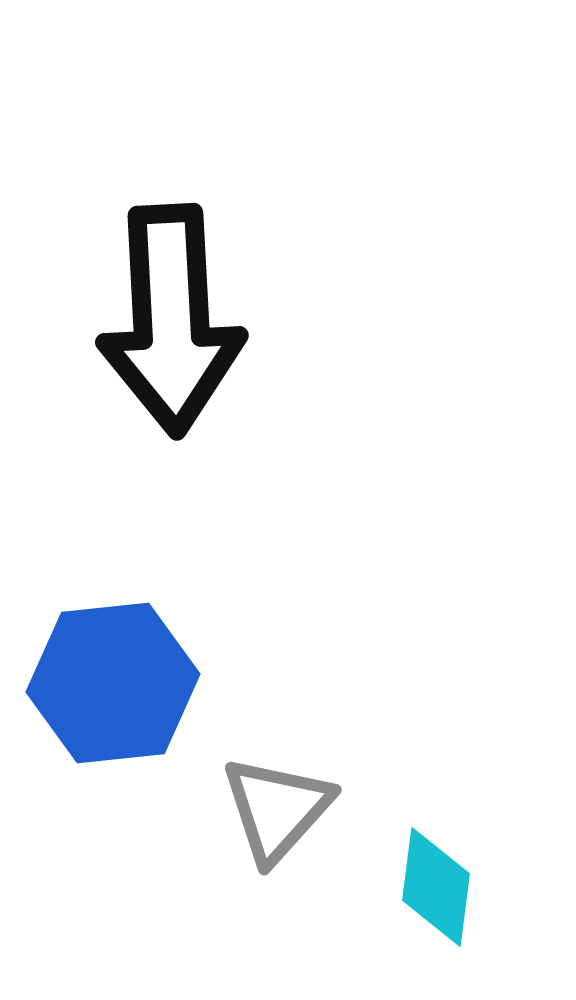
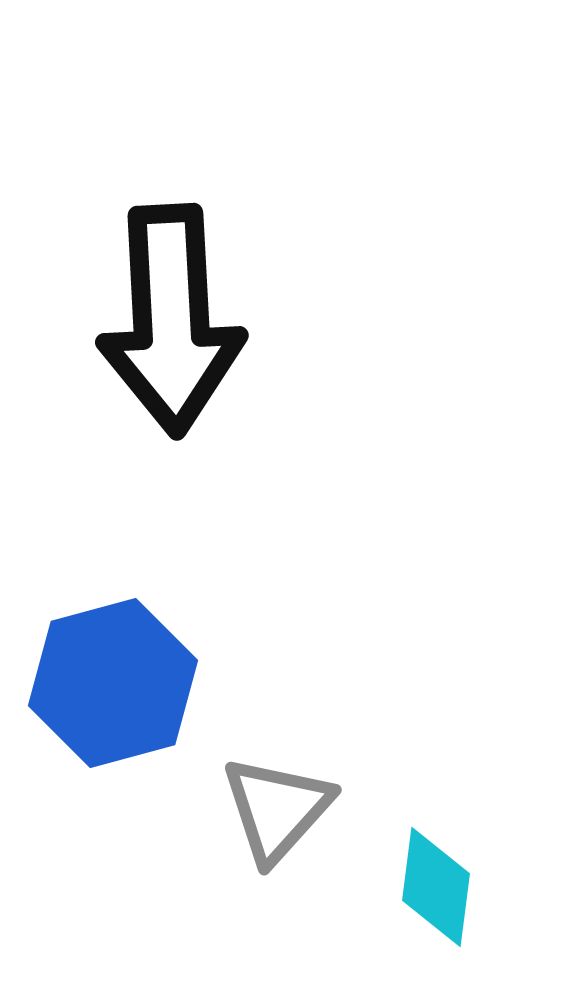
blue hexagon: rotated 9 degrees counterclockwise
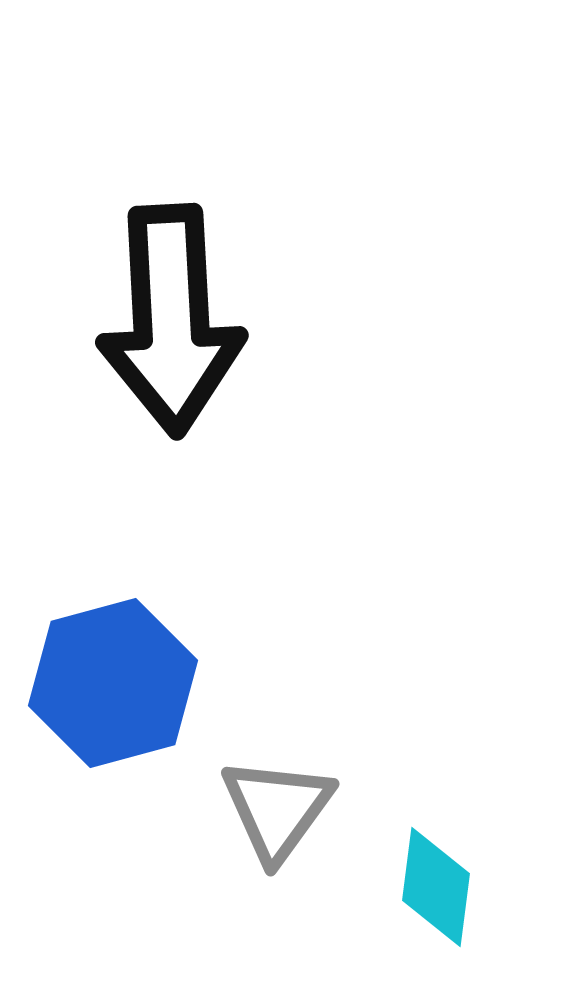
gray triangle: rotated 6 degrees counterclockwise
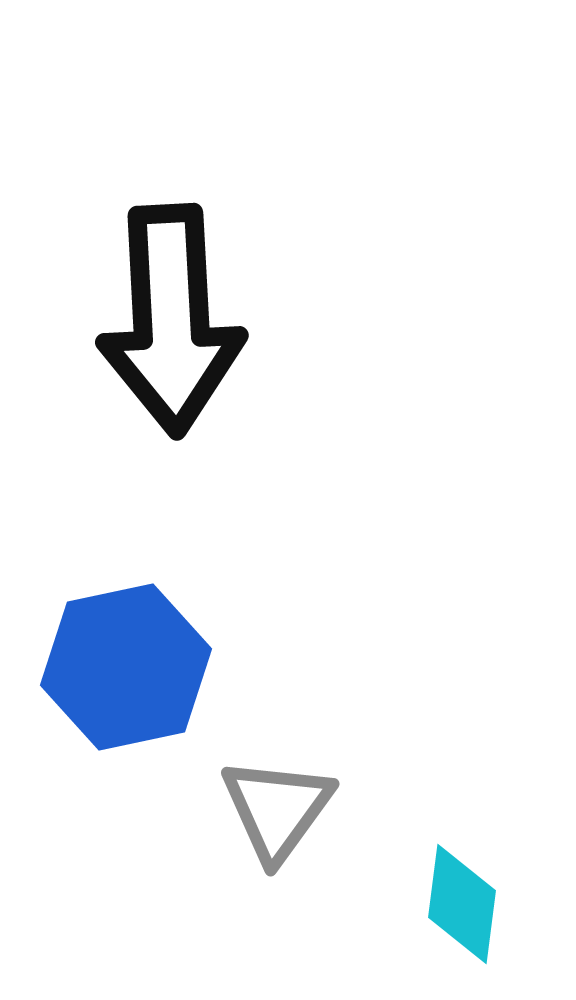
blue hexagon: moved 13 px right, 16 px up; rotated 3 degrees clockwise
cyan diamond: moved 26 px right, 17 px down
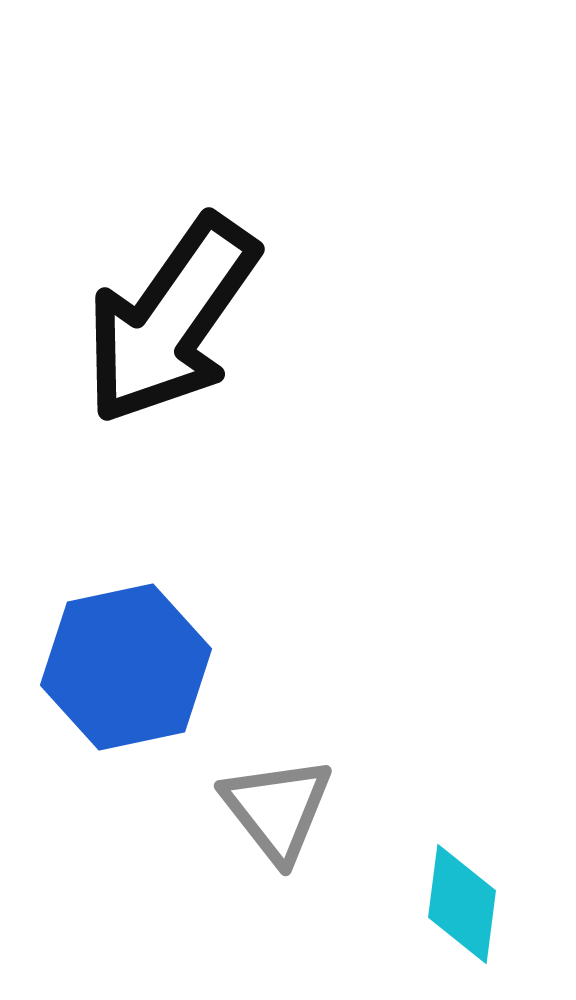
black arrow: rotated 38 degrees clockwise
gray triangle: rotated 14 degrees counterclockwise
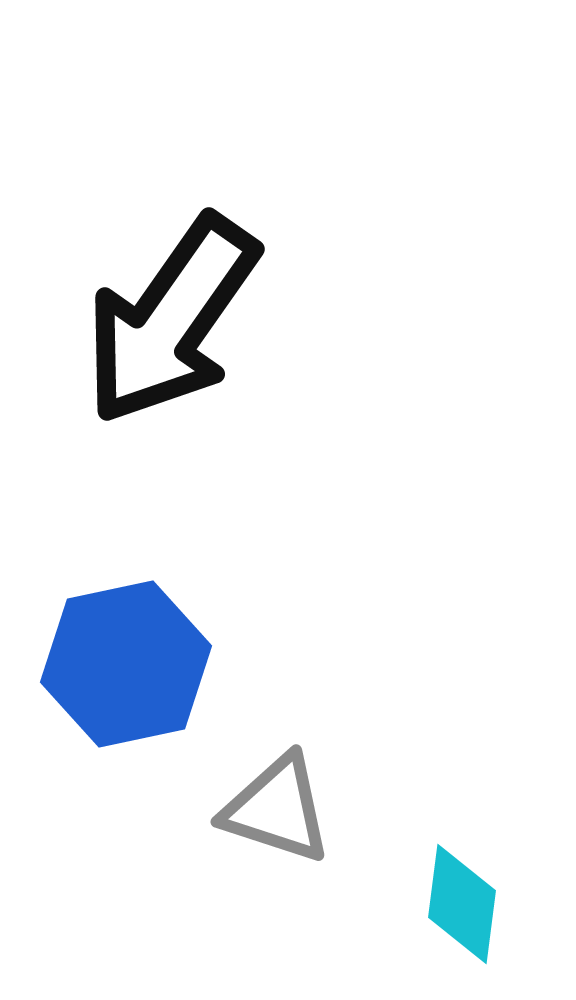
blue hexagon: moved 3 px up
gray triangle: rotated 34 degrees counterclockwise
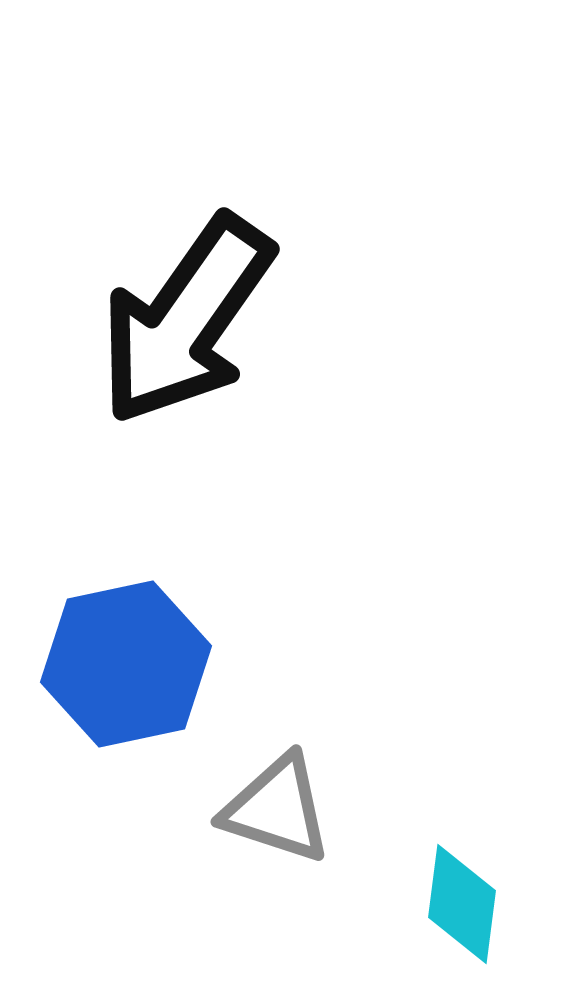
black arrow: moved 15 px right
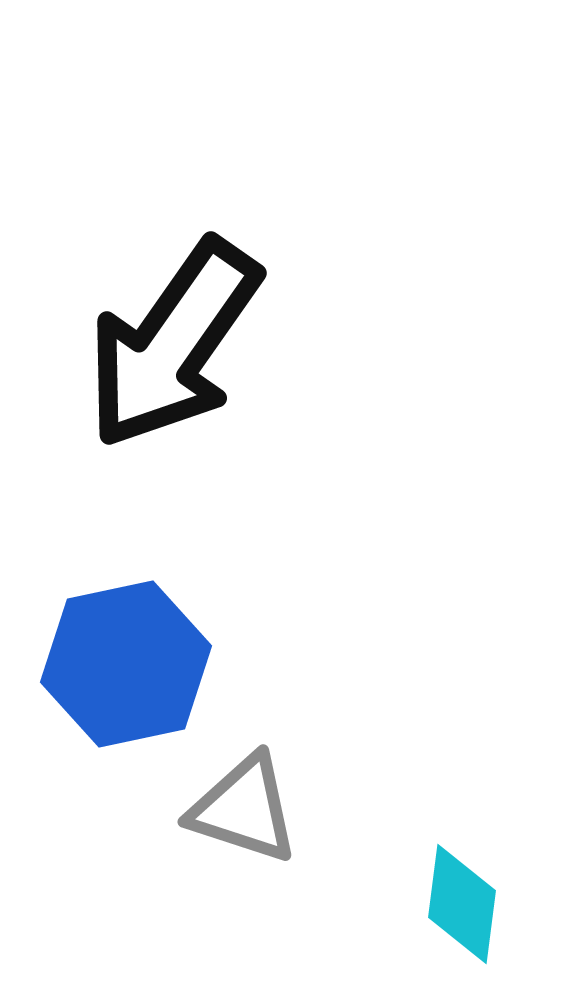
black arrow: moved 13 px left, 24 px down
gray triangle: moved 33 px left
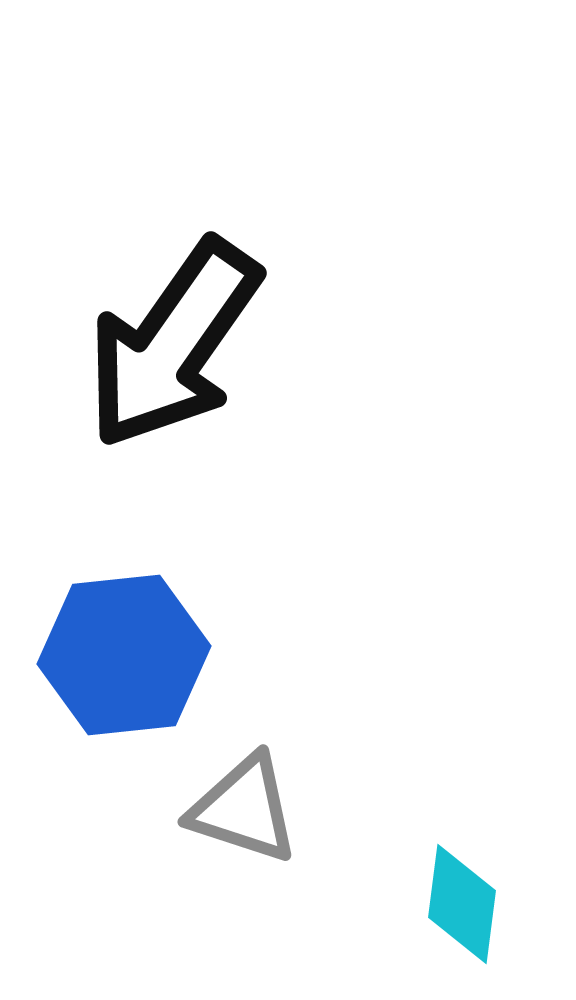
blue hexagon: moved 2 px left, 9 px up; rotated 6 degrees clockwise
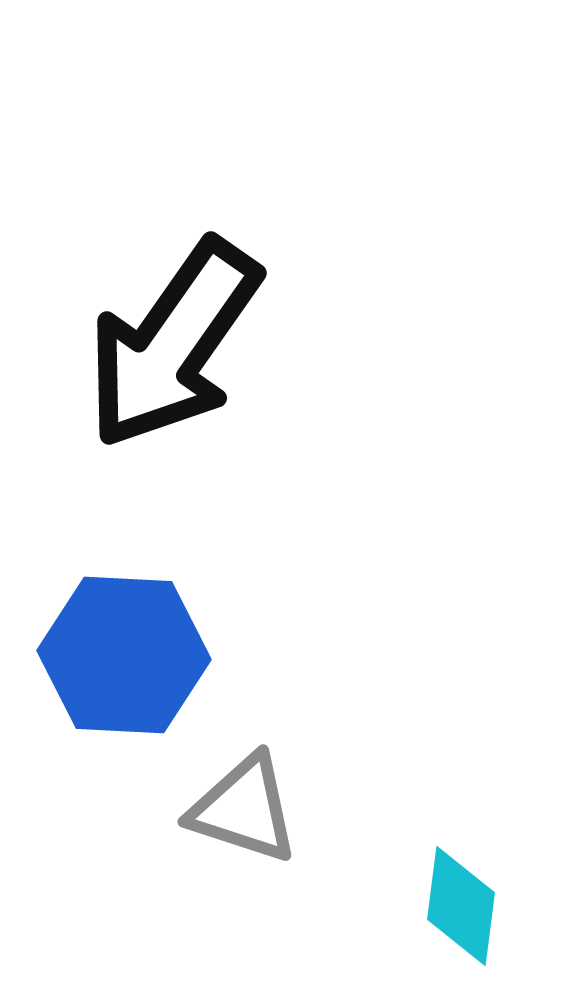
blue hexagon: rotated 9 degrees clockwise
cyan diamond: moved 1 px left, 2 px down
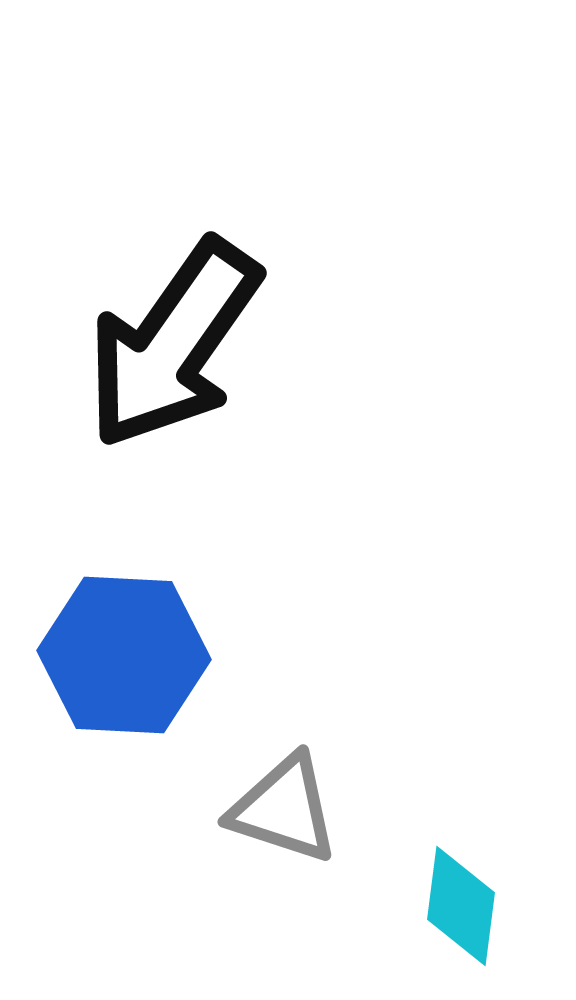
gray triangle: moved 40 px right
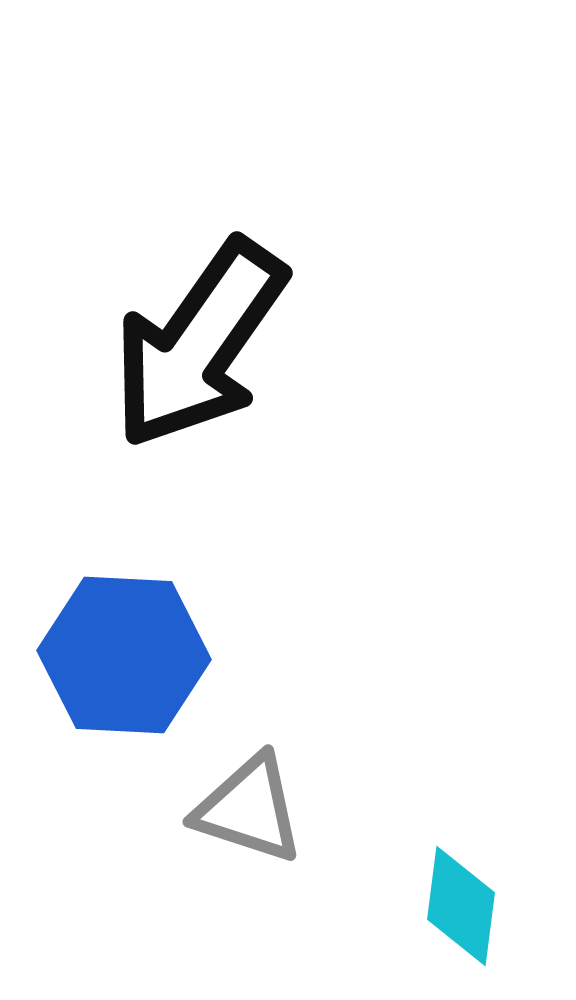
black arrow: moved 26 px right
gray triangle: moved 35 px left
